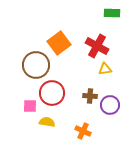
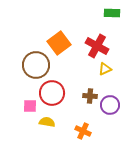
yellow triangle: rotated 16 degrees counterclockwise
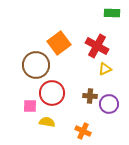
purple circle: moved 1 px left, 1 px up
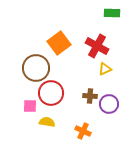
brown circle: moved 3 px down
red circle: moved 1 px left
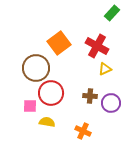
green rectangle: rotated 49 degrees counterclockwise
purple circle: moved 2 px right, 1 px up
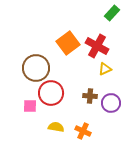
orange square: moved 9 px right
yellow semicircle: moved 9 px right, 5 px down
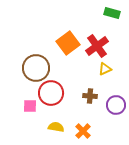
green rectangle: rotated 63 degrees clockwise
red cross: rotated 25 degrees clockwise
purple circle: moved 5 px right, 2 px down
orange cross: rotated 21 degrees clockwise
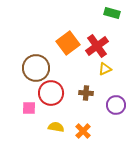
brown cross: moved 4 px left, 3 px up
pink square: moved 1 px left, 2 px down
